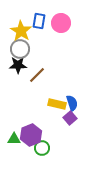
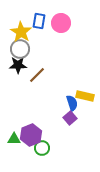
yellow star: moved 1 px down
yellow rectangle: moved 28 px right, 8 px up
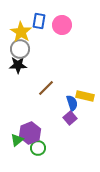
pink circle: moved 1 px right, 2 px down
brown line: moved 9 px right, 13 px down
purple hexagon: moved 1 px left, 2 px up
green triangle: moved 3 px right, 1 px down; rotated 40 degrees counterclockwise
green circle: moved 4 px left
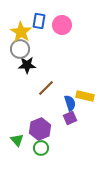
black star: moved 9 px right
blue semicircle: moved 2 px left
purple square: rotated 16 degrees clockwise
purple hexagon: moved 10 px right, 4 px up
green triangle: rotated 32 degrees counterclockwise
green circle: moved 3 px right
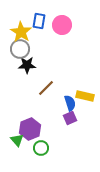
purple hexagon: moved 10 px left
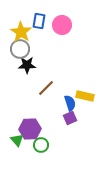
purple hexagon: rotated 20 degrees clockwise
green circle: moved 3 px up
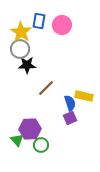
yellow rectangle: moved 1 px left
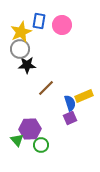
yellow star: rotated 15 degrees clockwise
yellow rectangle: rotated 36 degrees counterclockwise
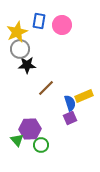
yellow star: moved 4 px left
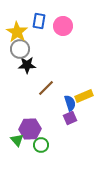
pink circle: moved 1 px right, 1 px down
yellow star: rotated 15 degrees counterclockwise
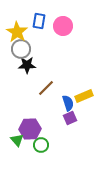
gray circle: moved 1 px right
blue semicircle: moved 2 px left
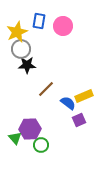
yellow star: rotated 15 degrees clockwise
brown line: moved 1 px down
blue semicircle: rotated 35 degrees counterclockwise
purple square: moved 9 px right, 2 px down
green triangle: moved 2 px left, 2 px up
